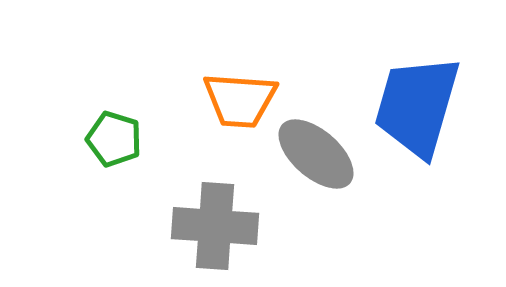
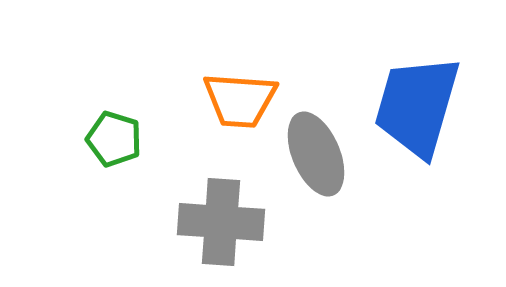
gray ellipse: rotated 26 degrees clockwise
gray cross: moved 6 px right, 4 px up
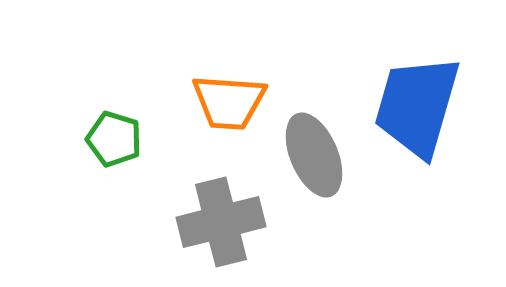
orange trapezoid: moved 11 px left, 2 px down
gray ellipse: moved 2 px left, 1 px down
gray cross: rotated 18 degrees counterclockwise
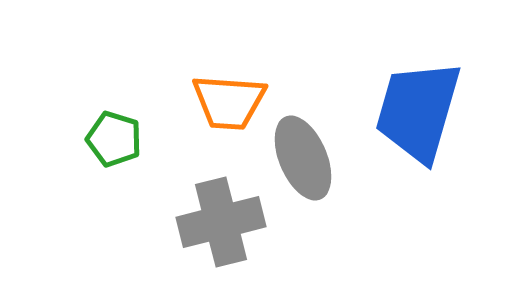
blue trapezoid: moved 1 px right, 5 px down
gray ellipse: moved 11 px left, 3 px down
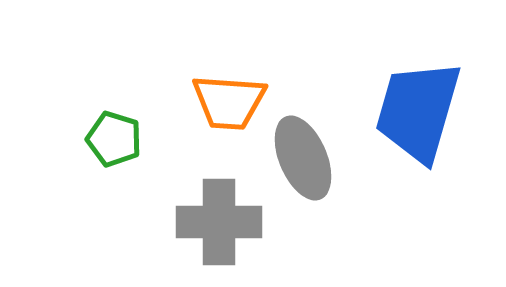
gray cross: moved 2 px left; rotated 14 degrees clockwise
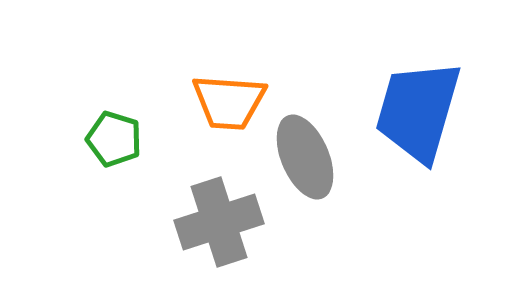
gray ellipse: moved 2 px right, 1 px up
gray cross: rotated 18 degrees counterclockwise
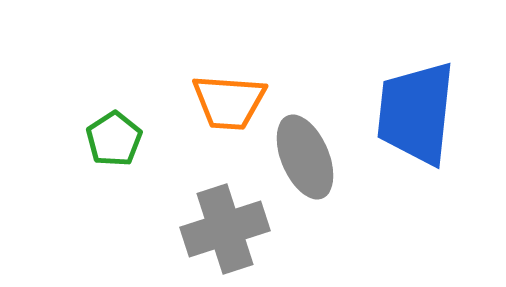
blue trapezoid: moved 2 px left, 2 px down; rotated 10 degrees counterclockwise
green pentagon: rotated 22 degrees clockwise
gray cross: moved 6 px right, 7 px down
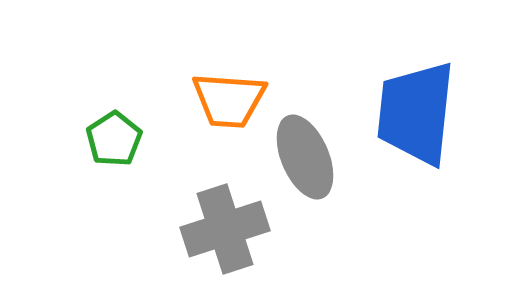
orange trapezoid: moved 2 px up
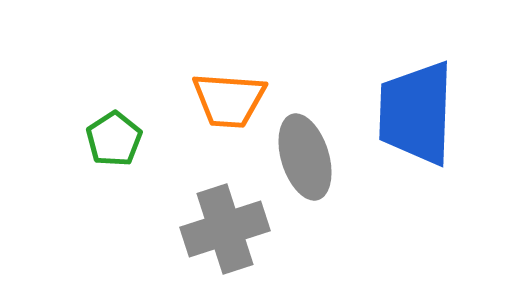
blue trapezoid: rotated 4 degrees counterclockwise
gray ellipse: rotated 6 degrees clockwise
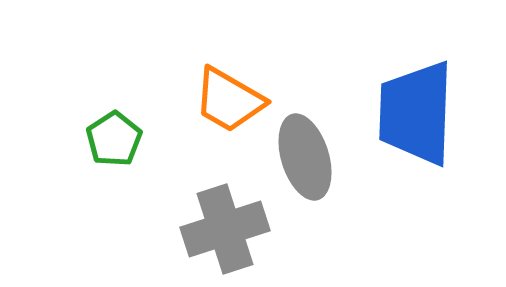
orange trapezoid: rotated 26 degrees clockwise
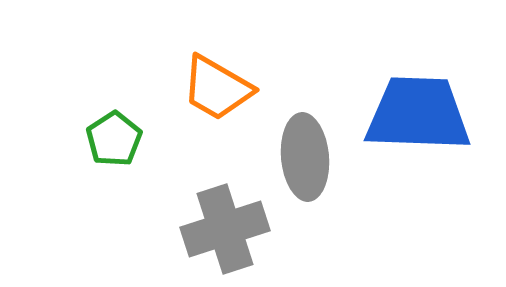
orange trapezoid: moved 12 px left, 12 px up
blue trapezoid: moved 2 px right, 1 px down; rotated 90 degrees clockwise
gray ellipse: rotated 12 degrees clockwise
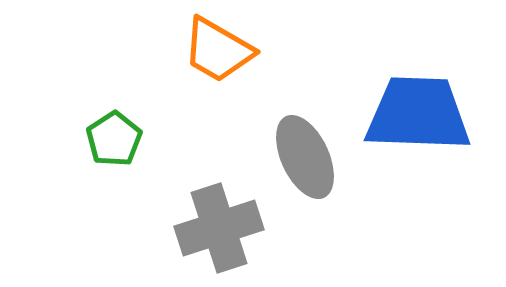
orange trapezoid: moved 1 px right, 38 px up
gray ellipse: rotated 20 degrees counterclockwise
gray cross: moved 6 px left, 1 px up
